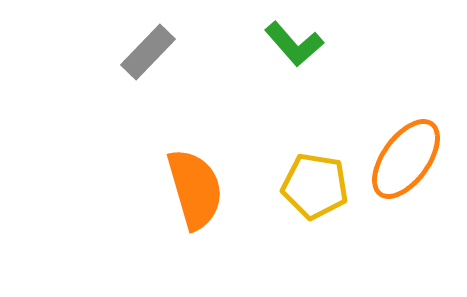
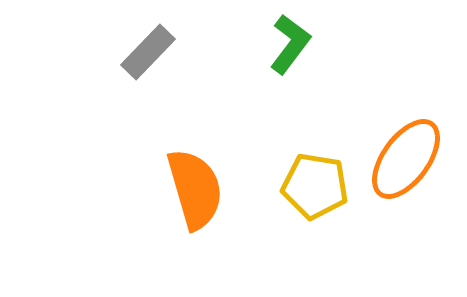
green L-shape: moved 4 px left; rotated 102 degrees counterclockwise
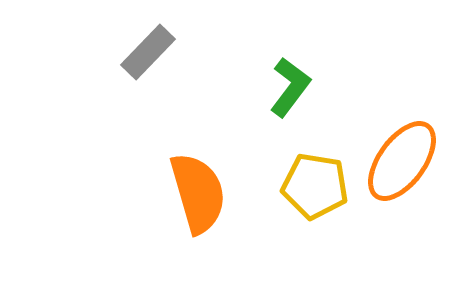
green L-shape: moved 43 px down
orange ellipse: moved 4 px left, 2 px down
orange semicircle: moved 3 px right, 4 px down
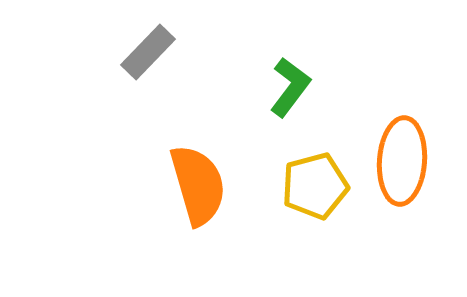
orange ellipse: rotated 32 degrees counterclockwise
yellow pentagon: rotated 24 degrees counterclockwise
orange semicircle: moved 8 px up
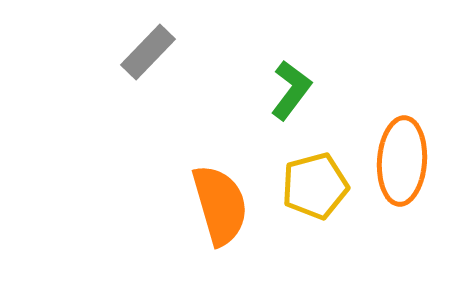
green L-shape: moved 1 px right, 3 px down
orange semicircle: moved 22 px right, 20 px down
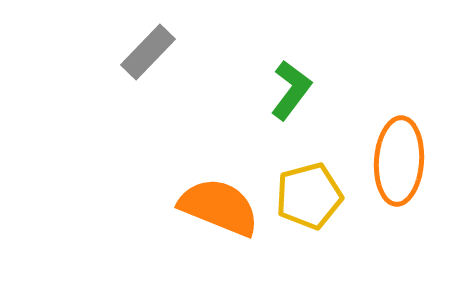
orange ellipse: moved 3 px left
yellow pentagon: moved 6 px left, 10 px down
orange semicircle: moved 1 px left, 2 px down; rotated 52 degrees counterclockwise
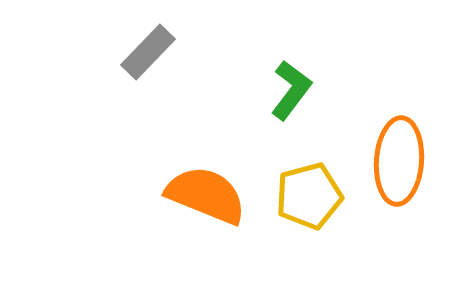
orange semicircle: moved 13 px left, 12 px up
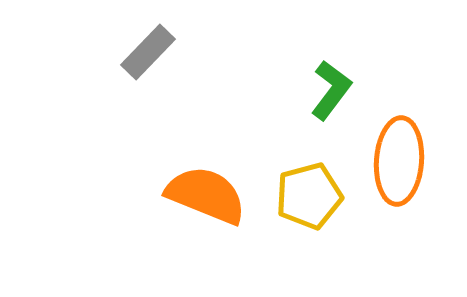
green L-shape: moved 40 px right
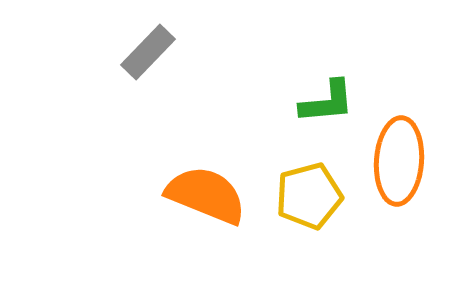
green L-shape: moved 4 px left, 12 px down; rotated 48 degrees clockwise
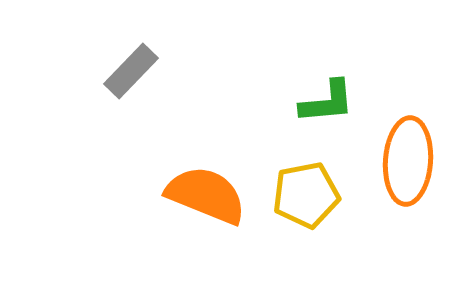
gray rectangle: moved 17 px left, 19 px down
orange ellipse: moved 9 px right
yellow pentagon: moved 3 px left, 1 px up; rotated 4 degrees clockwise
